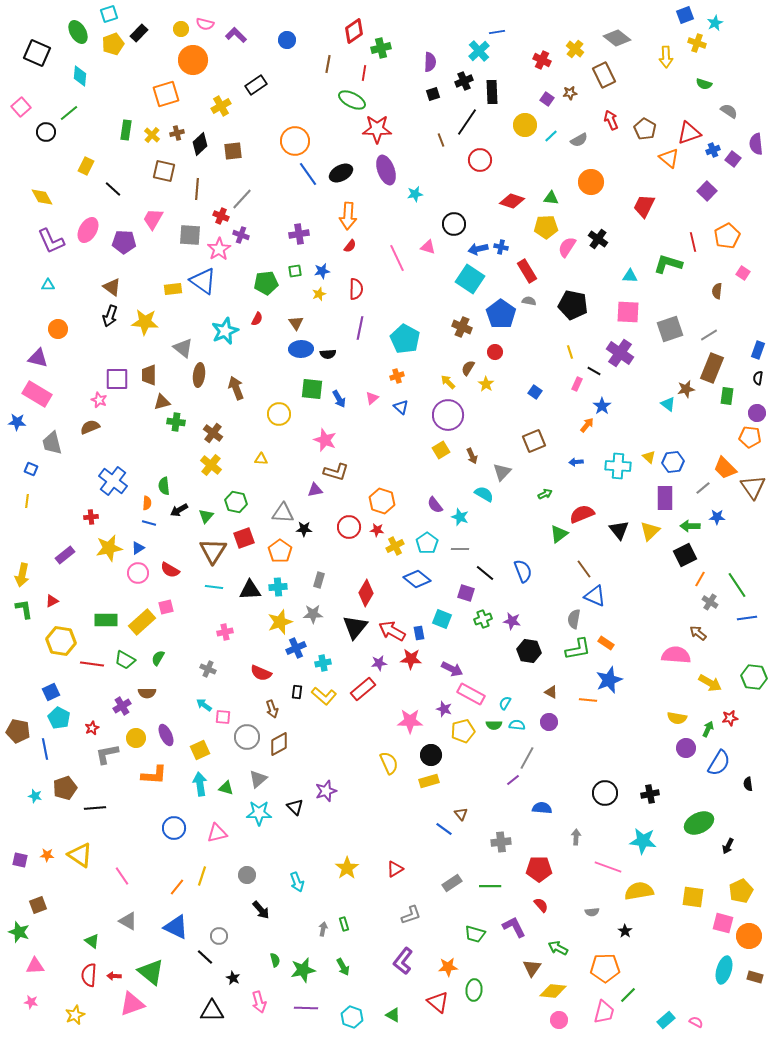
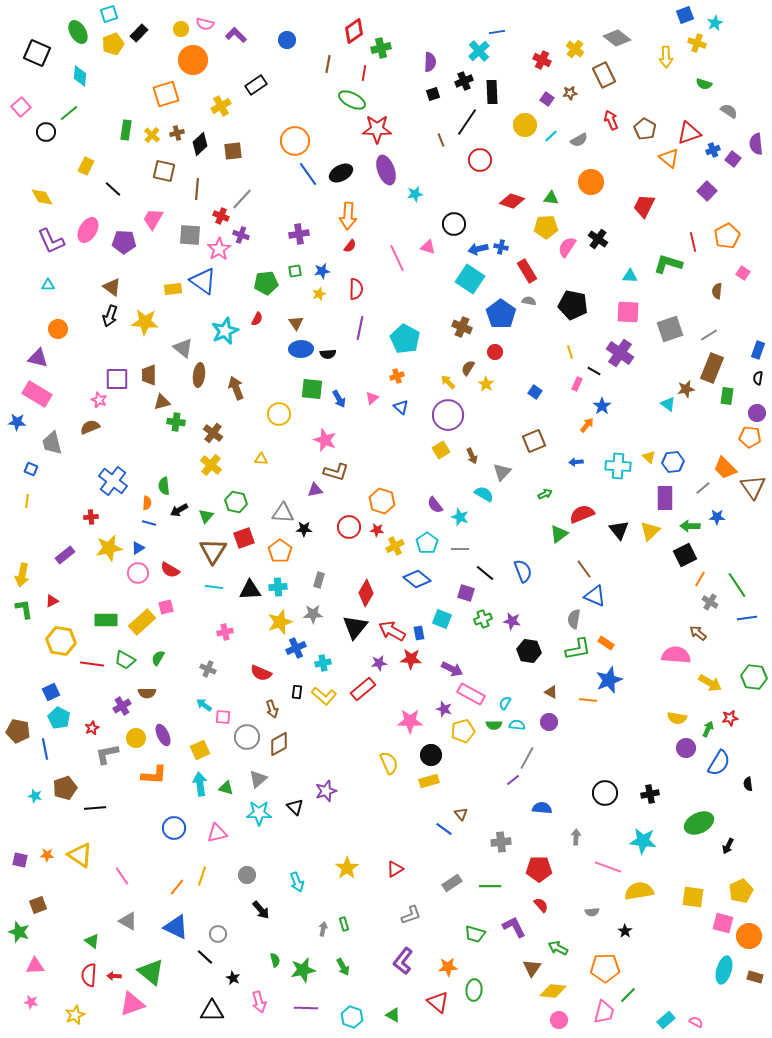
purple ellipse at (166, 735): moved 3 px left
gray circle at (219, 936): moved 1 px left, 2 px up
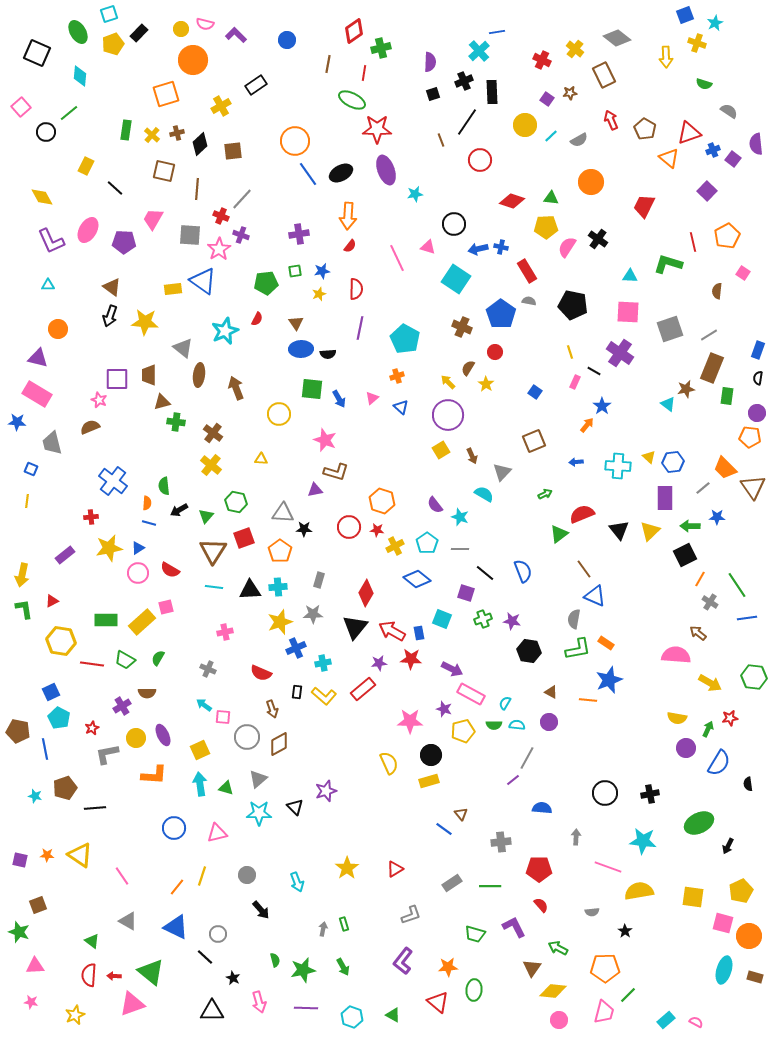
black line at (113, 189): moved 2 px right, 1 px up
cyan square at (470, 279): moved 14 px left
pink rectangle at (577, 384): moved 2 px left, 2 px up
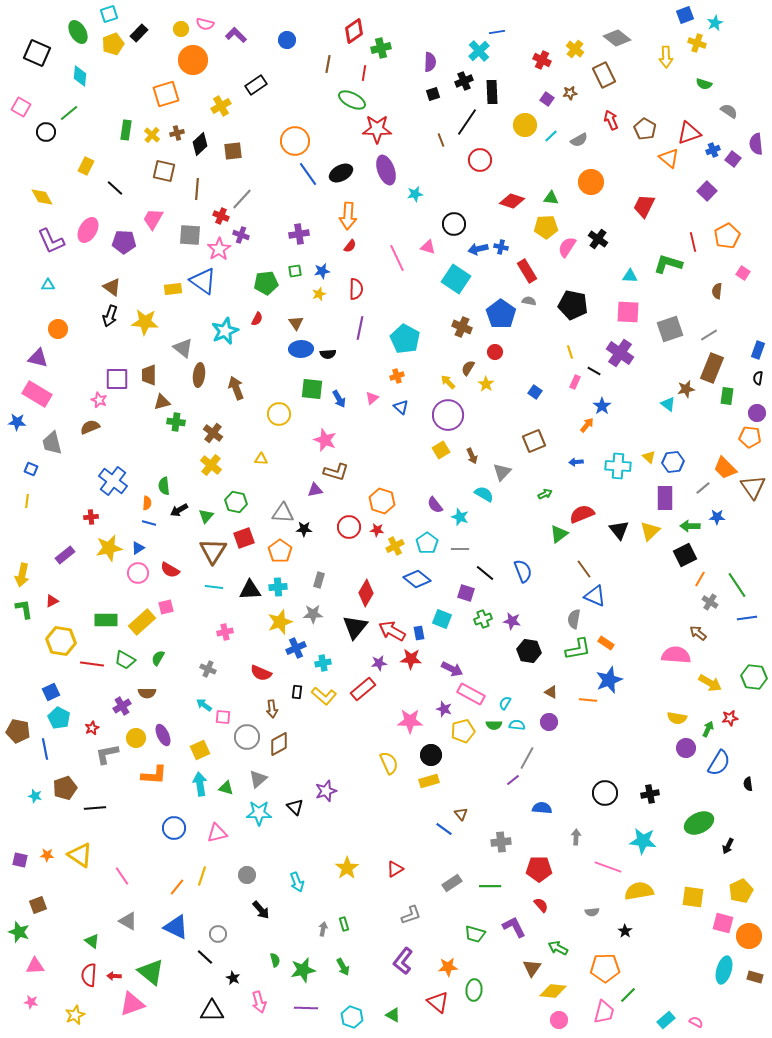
pink square at (21, 107): rotated 18 degrees counterclockwise
brown arrow at (272, 709): rotated 12 degrees clockwise
